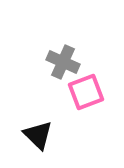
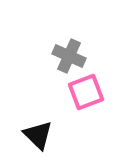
gray cross: moved 6 px right, 6 px up
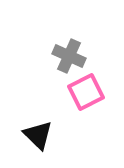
pink square: rotated 6 degrees counterclockwise
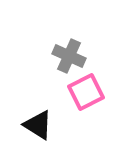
black triangle: moved 10 px up; rotated 12 degrees counterclockwise
